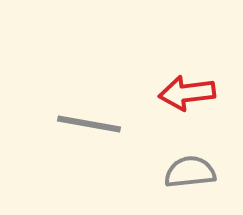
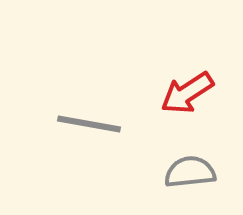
red arrow: rotated 26 degrees counterclockwise
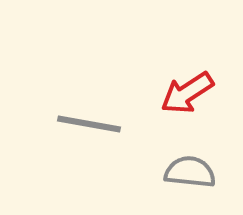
gray semicircle: rotated 12 degrees clockwise
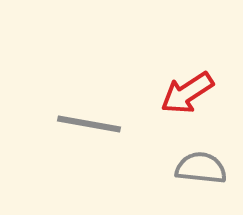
gray semicircle: moved 11 px right, 4 px up
